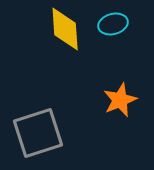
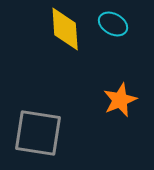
cyan ellipse: rotated 44 degrees clockwise
gray square: rotated 27 degrees clockwise
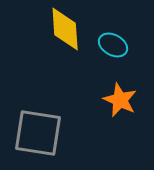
cyan ellipse: moved 21 px down
orange star: rotated 24 degrees counterclockwise
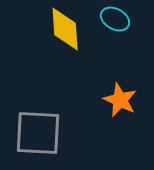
cyan ellipse: moved 2 px right, 26 px up
gray square: rotated 6 degrees counterclockwise
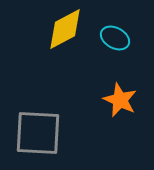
cyan ellipse: moved 19 px down
yellow diamond: rotated 66 degrees clockwise
